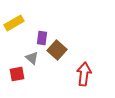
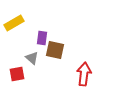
brown square: moved 2 px left; rotated 30 degrees counterclockwise
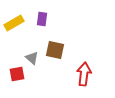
purple rectangle: moved 19 px up
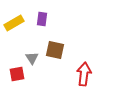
gray triangle: rotated 16 degrees clockwise
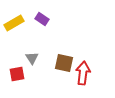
purple rectangle: rotated 64 degrees counterclockwise
brown square: moved 9 px right, 13 px down
red arrow: moved 1 px left, 1 px up
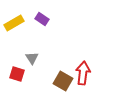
brown square: moved 1 px left, 18 px down; rotated 18 degrees clockwise
red square: rotated 28 degrees clockwise
